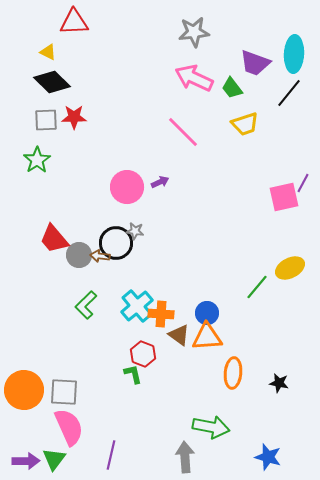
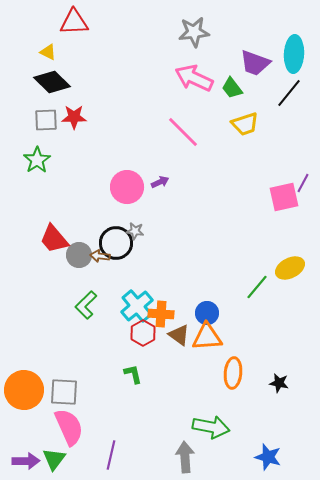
red hexagon at (143, 354): moved 21 px up; rotated 10 degrees clockwise
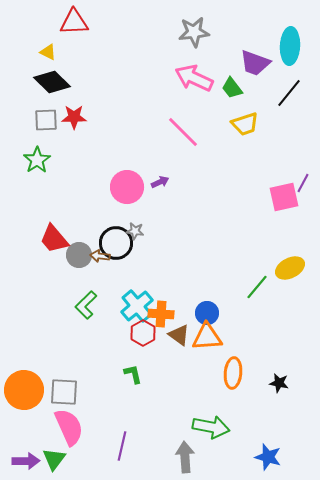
cyan ellipse at (294, 54): moved 4 px left, 8 px up
purple line at (111, 455): moved 11 px right, 9 px up
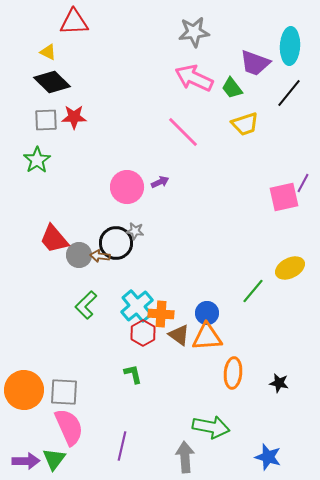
green line at (257, 287): moved 4 px left, 4 px down
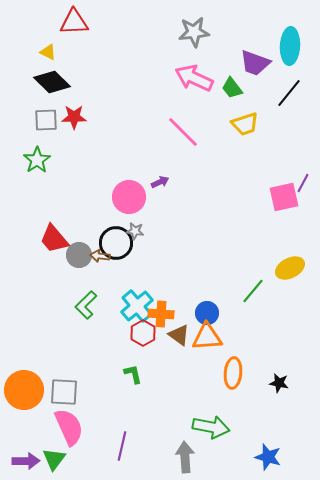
pink circle at (127, 187): moved 2 px right, 10 px down
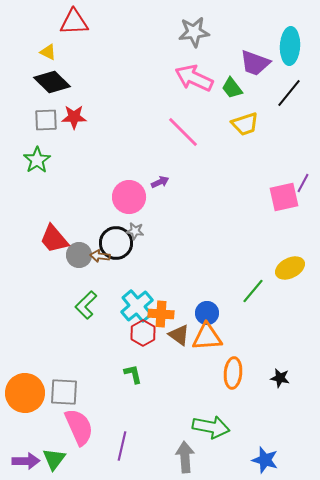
black star at (279, 383): moved 1 px right, 5 px up
orange circle at (24, 390): moved 1 px right, 3 px down
pink semicircle at (69, 427): moved 10 px right
blue star at (268, 457): moved 3 px left, 3 px down
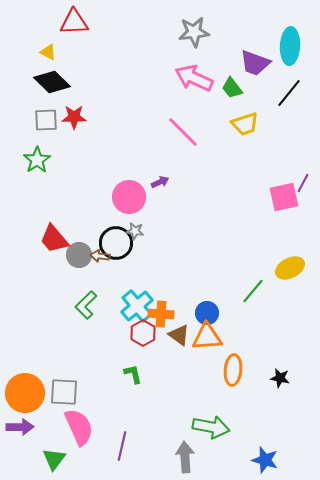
orange ellipse at (233, 373): moved 3 px up
purple arrow at (26, 461): moved 6 px left, 34 px up
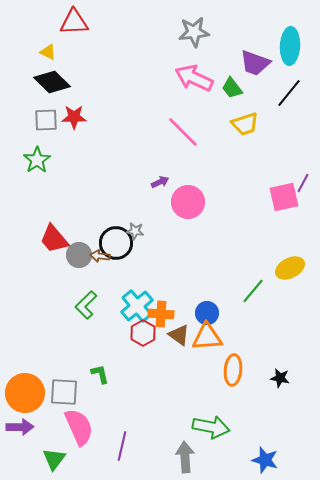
pink circle at (129, 197): moved 59 px right, 5 px down
green L-shape at (133, 374): moved 33 px left
